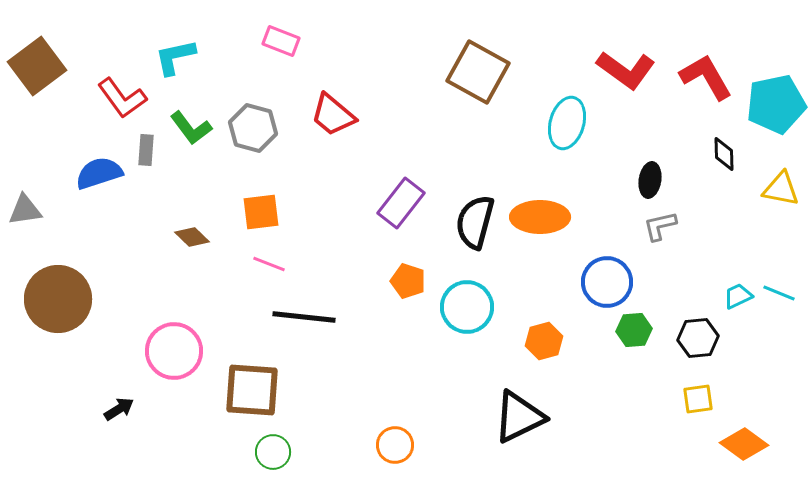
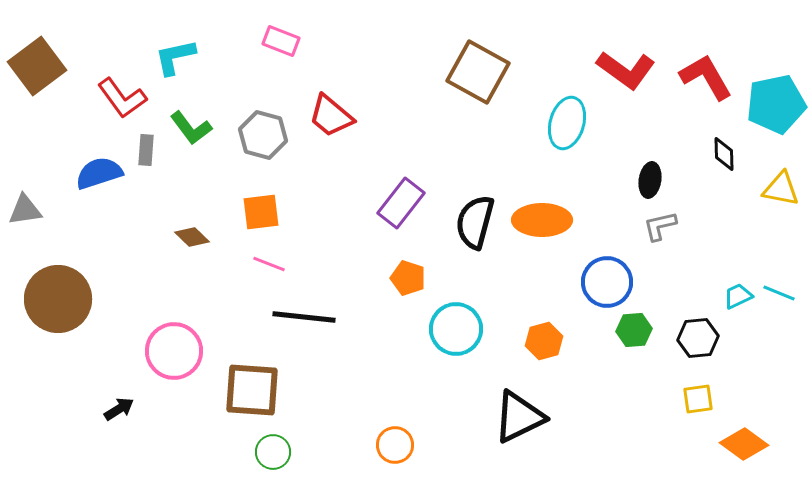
red trapezoid at (333, 115): moved 2 px left, 1 px down
gray hexagon at (253, 128): moved 10 px right, 7 px down
orange ellipse at (540, 217): moved 2 px right, 3 px down
orange pentagon at (408, 281): moved 3 px up
cyan circle at (467, 307): moved 11 px left, 22 px down
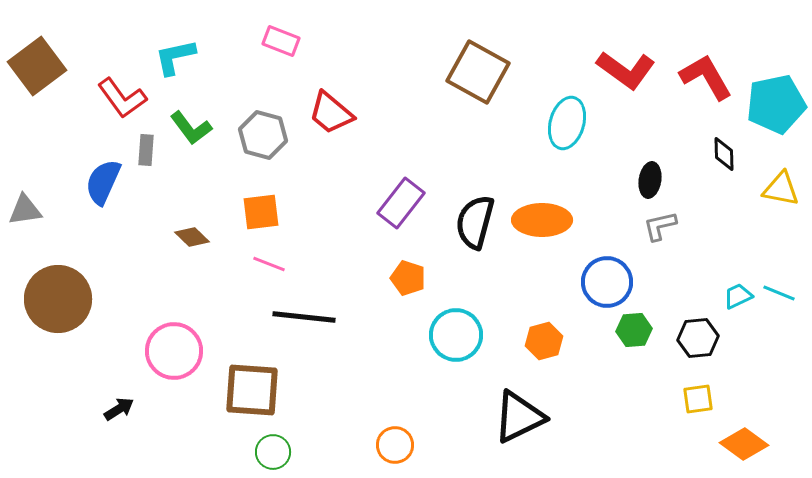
red trapezoid at (331, 116): moved 3 px up
blue semicircle at (99, 173): moved 4 px right, 9 px down; rotated 48 degrees counterclockwise
cyan circle at (456, 329): moved 6 px down
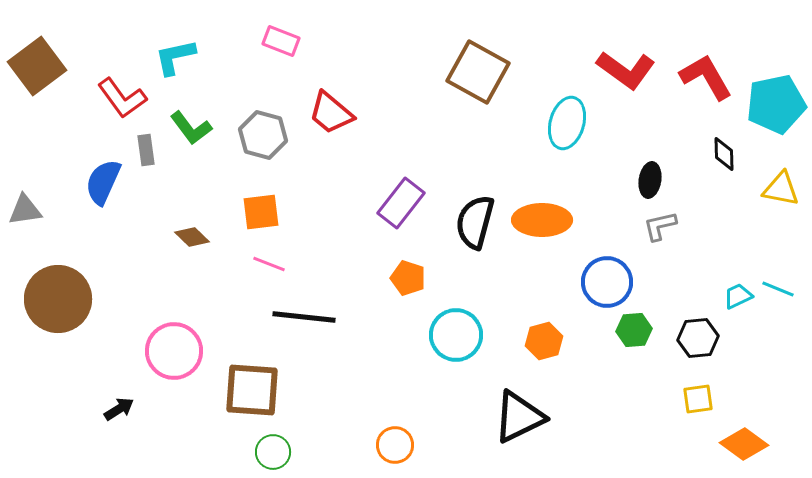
gray rectangle at (146, 150): rotated 12 degrees counterclockwise
cyan line at (779, 293): moved 1 px left, 4 px up
